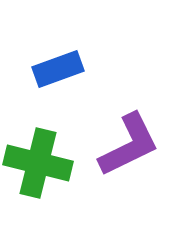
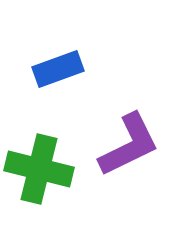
green cross: moved 1 px right, 6 px down
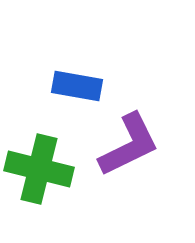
blue rectangle: moved 19 px right, 17 px down; rotated 30 degrees clockwise
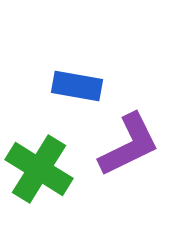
green cross: rotated 18 degrees clockwise
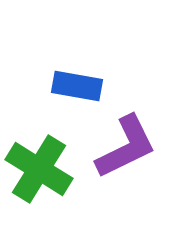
purple L-shape: moved 3 px left, 2 px down
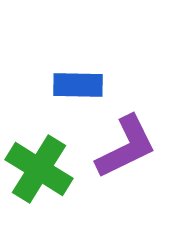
blue rectangle: moved 1 px right, 1 px up; rotated 9 degrees counterclockwise
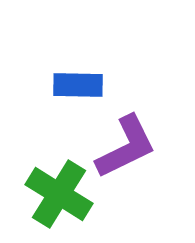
green cross: moved 20 px right, 25 px down
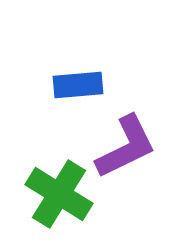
blue rectangle: rotated 6 degrees counterclockwise
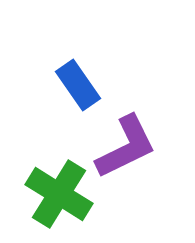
blue rectangle: rotated 60 degrees clockwise
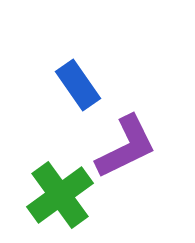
green cross: moved 1 px right, 1 px down; rotated 22 degrees clockwise
